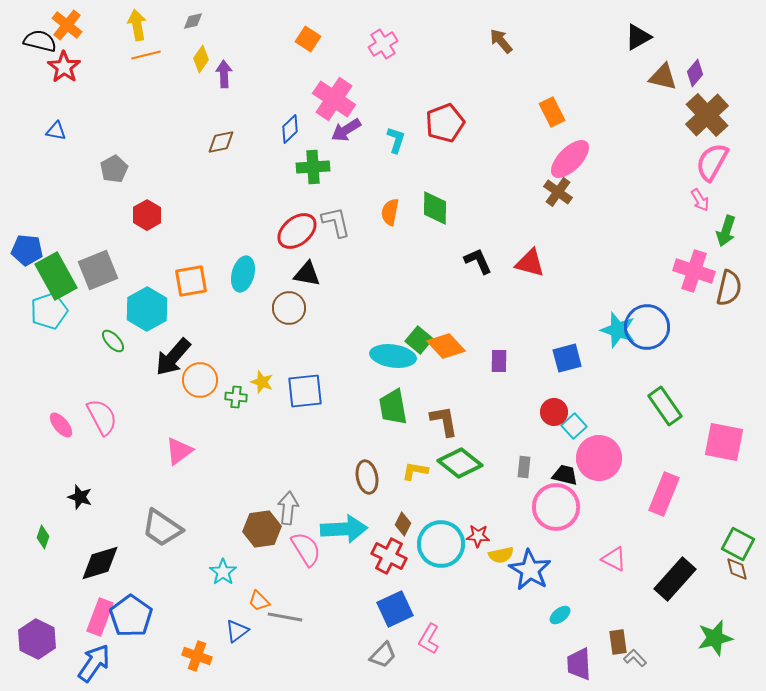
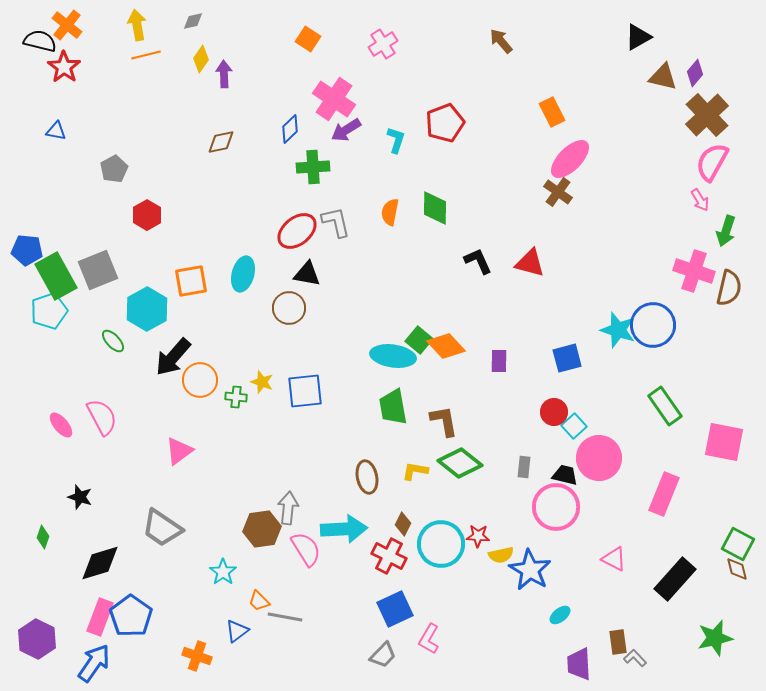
blue circle at (647, 327): moved 6 px right, 2 px up
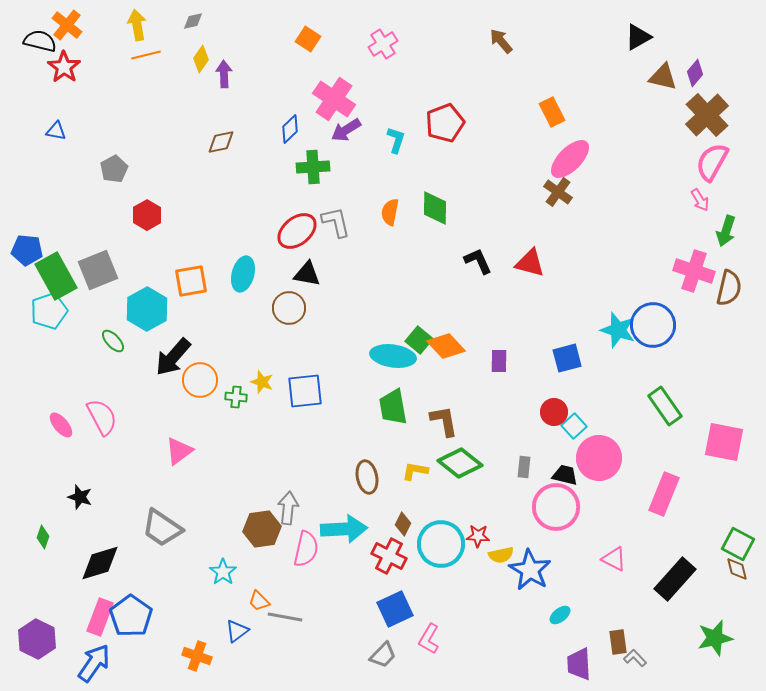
pink semicircle at (306, 549): rotated 45 degrees clockwise
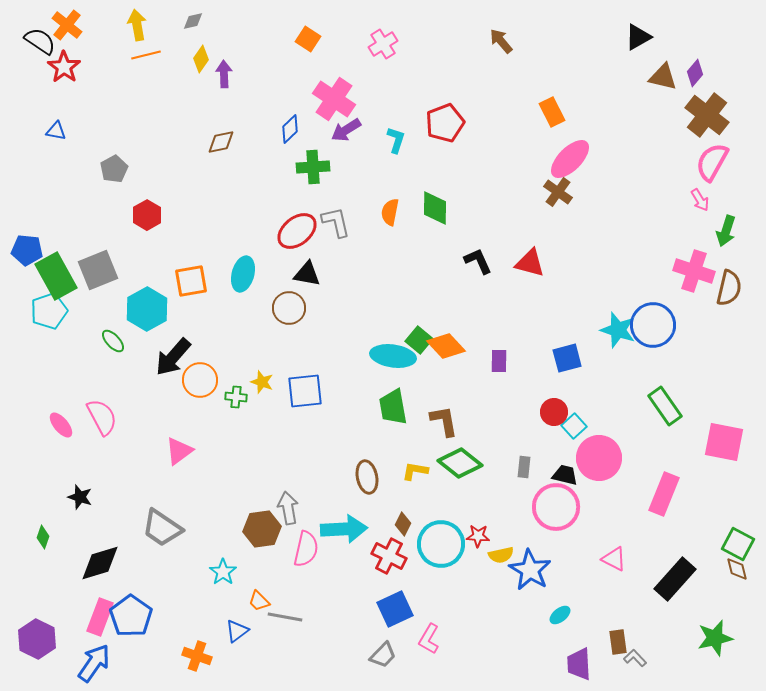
black semicircle at (40, 41): rotated 20 degrees clockwise
brown cross at (707, 115): rotated 9 degrees counterclockwise
gray arrow at (288, 508): rotated 16 degrees counterclockwise
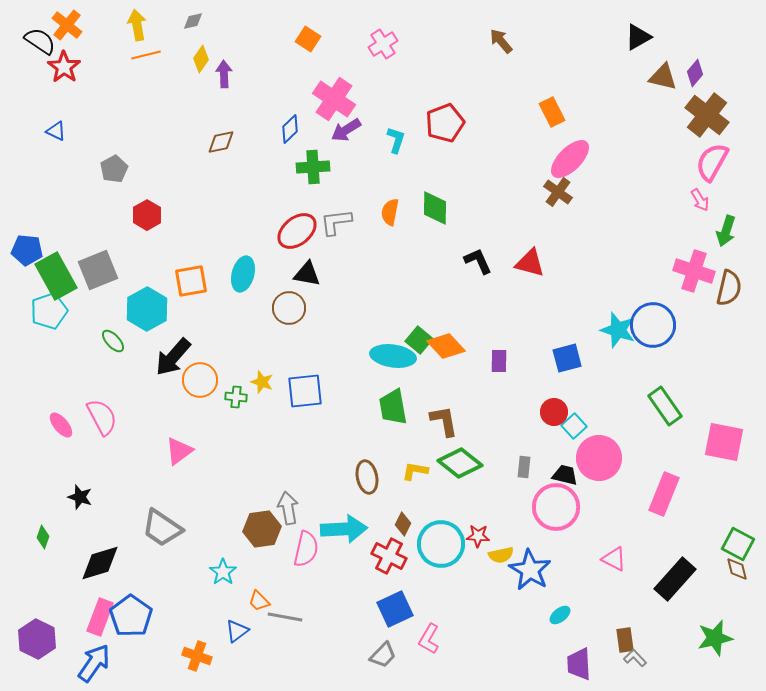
blue triangle at (56, 131): rotated 15 degrees clockwise
gray L-shape at (336, 222): rotated 84 degrees counterclockwise
brown rectangle at (618, 642): moved 7 px right, 2 px up
